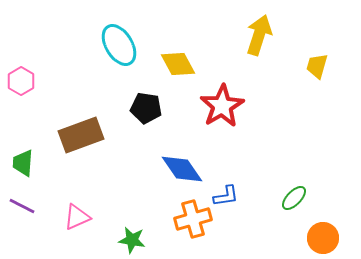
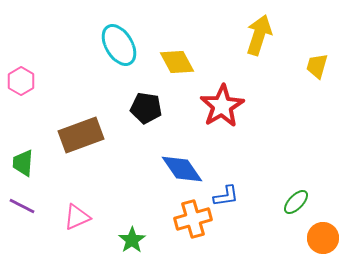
yellow diamond: moved 1 px left, 2 px up
green ellipse: moved 2 px right, 4 px down
green star: rotated 28 degrees clockwise
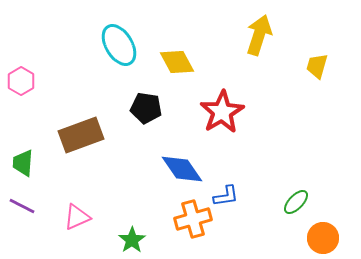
red star: moved 6 px down
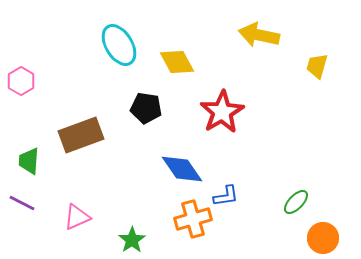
yellow arrow: rotated 96 degrees counterclockwise
green trapezoid: moved 6 px right, 2 px up
purple line: moved 3 px up
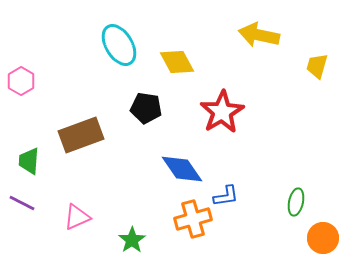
green ellipse: rotated 32 degrees counterclockwise
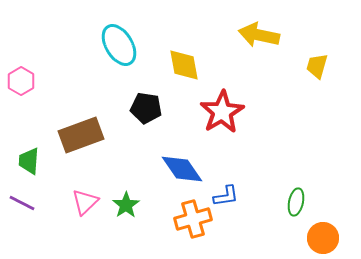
yellow diamond: moved 7 px right, 3 px down; rotated 18 degrees clockwise
pink triangle: moved 8 px right, 15 px up; rotated 20 degrees counterclockwise
green star: moved 6 px left, 35 px up
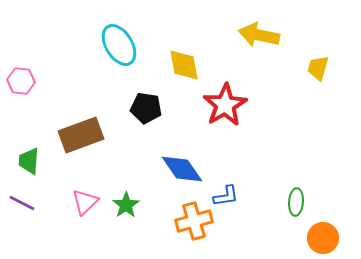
yellow trapezoid: moved 1 px right, 2 px down
pink hexagon: rotated 24 degrees counterclockwise
red star: moved 3 px right, 7 px up
green ellipse: rotated 8 degrees counterclockwise
orange cross: moved 1 px right, 2 px down
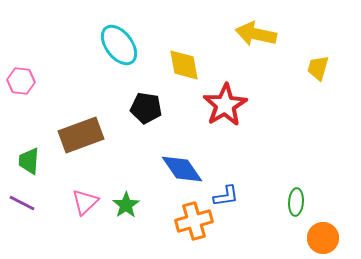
yellow arrow: moved 3 px left, 1 px up
cyan ellipse: rotated 6 degrees counterclockwise
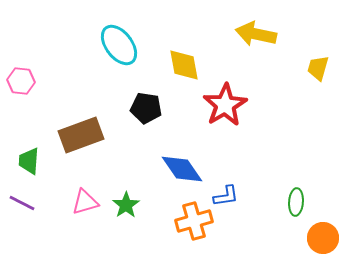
pink triangle: rotated 28 degrees clockwise
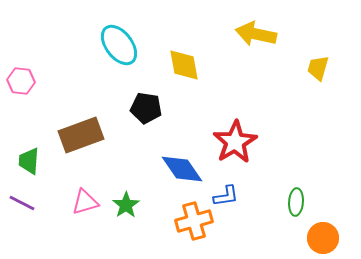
red star: moved 10 px right, 37 px down
